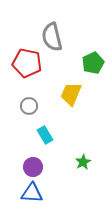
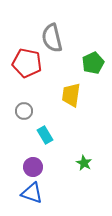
gray semicircle: moved 1 px down
yellow trapezoid: moved 1 px down; rotated 15 degrees counterclockwise
gray circle: moved 5 px left, 5 px down
green star: moved 1 px right, 1 px down; rotated 14 degrees counterclockwise
blue triangle: rotated 15 degrees clockwise
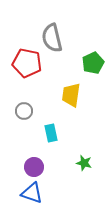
cyan rectangle: moved 6 px right, 2 px up; rotated 18 degrees clockwise
green star: rotated 14 degrees counterclockwise
purple circle: moved 1 px right
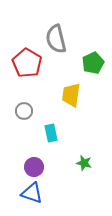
gray semicircle: moved 4 px right, 1 px down
red pentagon: rotated 20 degrees clockwise
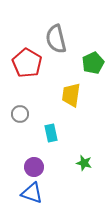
gray circle: moved 4 px left, 3 px down
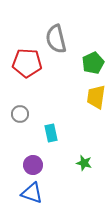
red pentagon: rotated 28 degrees counterclockwise
yellow trapezoid: moved 25 px right, 2 px down
purple circle: moved 1 px left, 2 px up
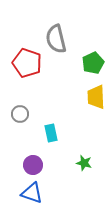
red pentagon: rotated 16 degrees clockwise
yellow trapezoid: rotated 10 degrees counterclockwise
